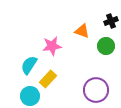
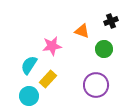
green circle: moved 2 px left, 3 px down
purple circle: moved 5 px up
cyan circle: moved 1 px left
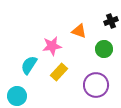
orange triangle: moved 3 px left
yellow rectangle: moved 11 px right, 7 px up
cyan circle: moved 12 px left
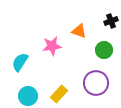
green circle: moved 1 px down
cyan semicircle: moved 9 px left, 3 px up
yellow rectangle: moved 22 px down
purple circle: moved 2 px up
cyan circle: moved 11 px right
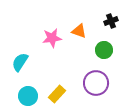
pink star: moved 8 px up
yellow rectangle: moved 2 px left
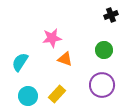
black cross: moved 6 px up
orange triangle: moved 14 px left, 28 px down
purple circle: moved 6 px right, 2 px down
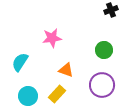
black cross: moved 5 px up
orange triangle: moved 1 px right, 11 px down
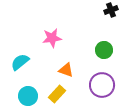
cyan semicircle: rotated 18 degrees clockwise
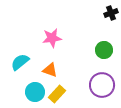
black cross: moved 3 px down
orange triangle: moved 16 px left
cyan circle: moved 7 px right, 4 px up
